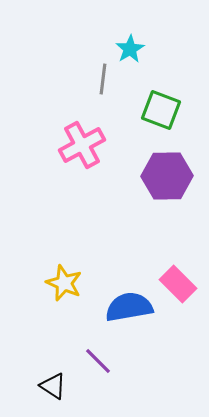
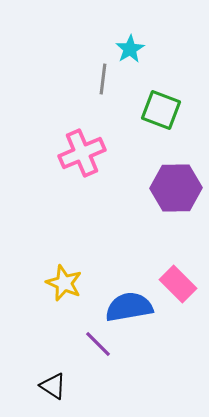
pink cross: moved 8 px down; rotated 6 degrees clockwise
purple hexagon: moved 9 px right, 12 px down
purple line: moved 17 px up
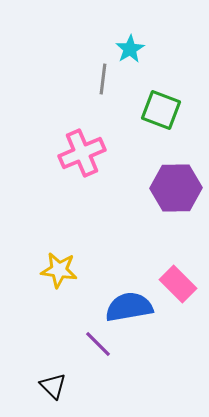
yellow star: moved 5 px left, 13 px up; rotated 15 degrees counterclockwise
black triangle: rotated 12 degrees clockwise
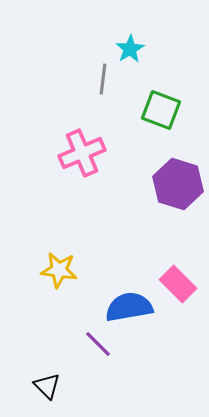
purple hexagon: moved 2 px right, 4 px up; rotated 18 degrees clockwise
black triangle: moved 6 px left
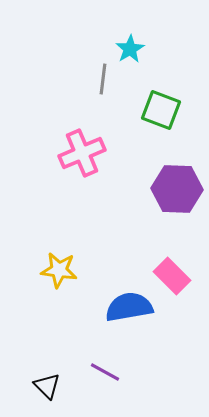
purple hexagon: moved 1 px left, 5 px down; rotated 15 degrees counterclockwise
pink rectangle: moved 6 px left, 8 px up
purple line: moved 7 px right, 28 px down; rotated 16 degrees counterclockwise
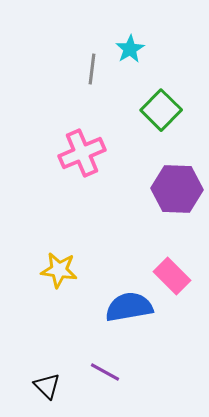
gray line: moved 11 px left, 10 px up
green square: rotated 24 degrees clockwise
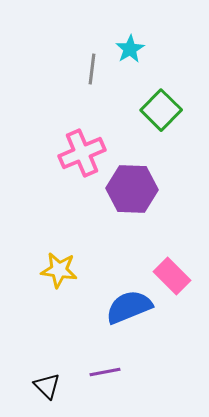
purple hexagon: moved 45 px left
blue semicircle: rotated 12 degrees counterclockwise
purple line: rotated 40 degrees counterclockwise
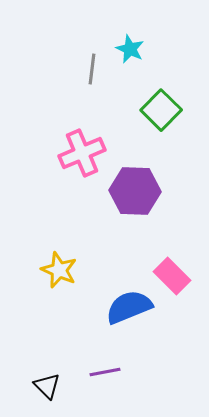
cyan star: rotated 16 degrees counterclockwise
purple hexagon: moved 3 px right, 2 px down
yellow star: rotated 15 degrees clockwise
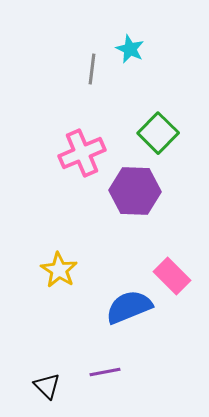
green square: moved 3 px left, 23 px down
yellow star: rotated 9 degrees clockwise
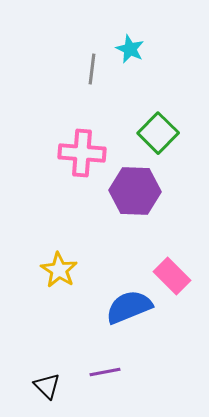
pink cross: rotated 27 degrees clockwise
